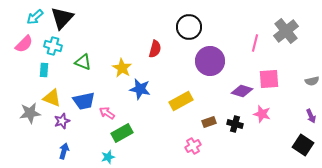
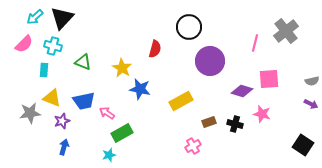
purple arrow: moved 12 px up; rotated 40 degrees counterclockwise
blue arrow: moved 4 px up
cyan star: moved 1 px right, 2 px up
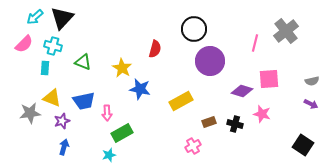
black circle: moved 5 px right, 2 px down
cyan rectangle: moved 1 px right, 2 px up
pink arrow: rotated 126 degrees counterclockwise
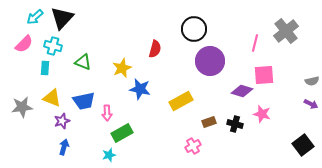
yellow star: rotated 18 degrees clockwise
pink square: moved 5 px left, 4 px up
gray star: moved 8 px left, 6 px up
black square: rotated 20 degrees clockwise
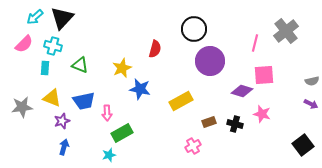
green triangle: moved 3 px left, 3 px down
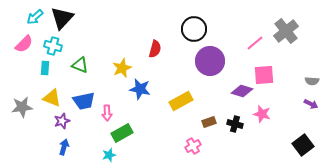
pink line: rotated 36 degrees clockwise
gray semicircle: rotated 16 degrees clockwise
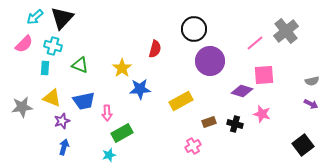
yellow star: rotated 12 degrees counterclockwise
gray semicircle: rotated 16 degrees counterclockwise
blue star: rotated 15 degrees counterclockwise
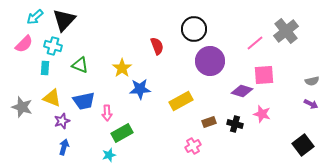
black triangle: moved 2 px right, 2 px down
red semicircle: moved 2 px right, 3 px up; rotated 36 degrees counterclockwise
gray star: rotated 25 degrees clockwise
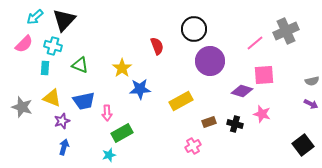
gray cross: rotated 15 degrees clockwise
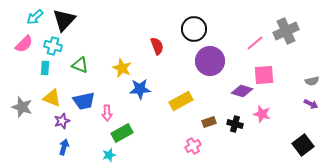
yellow star: rotated 12 degrees counterclockwise
